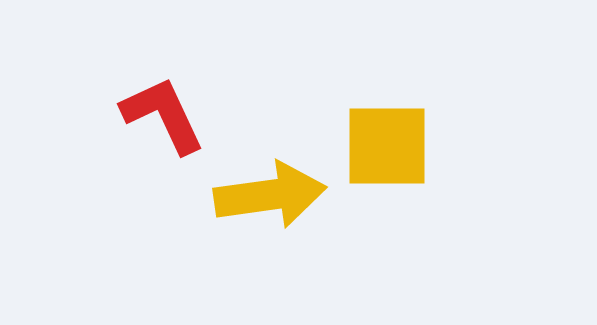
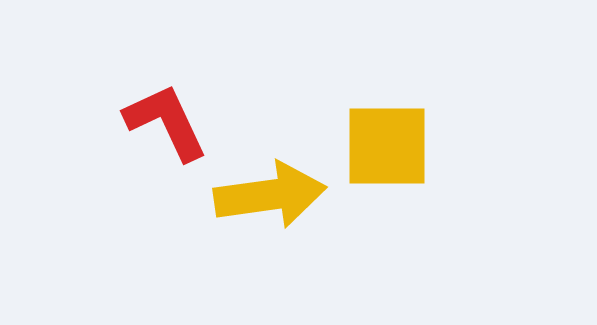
red L-shape: moved 3 px right, 7 px down
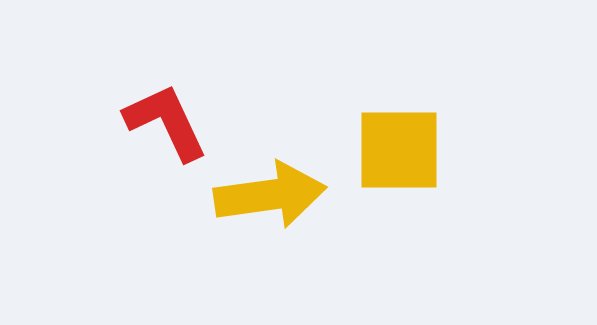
yellow square: moved 12 px right, 4 px down
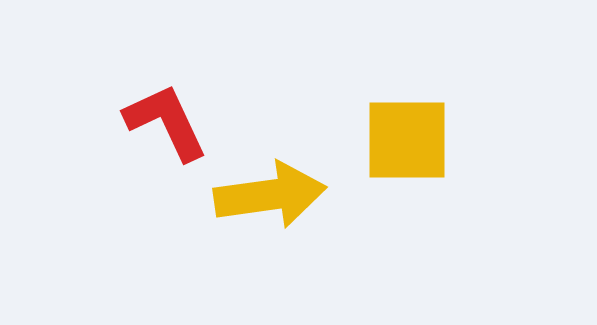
yellow square: moved 8 px right, 10 px up
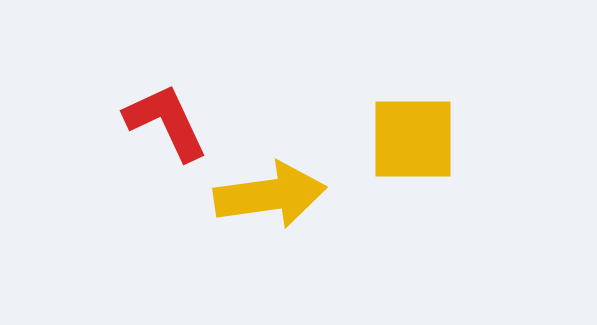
yellow square: moved 6 px right, 1 px up
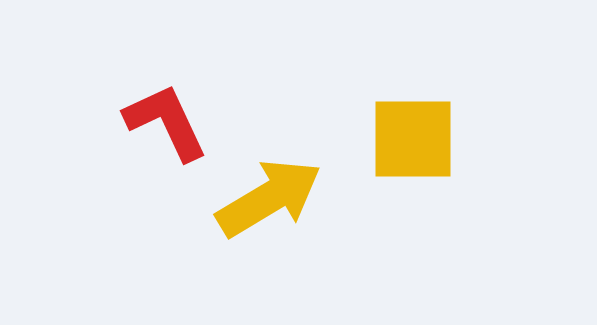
yellow arrow: moved 1 px left, 3 px down; rotated 23 degrees counterclockwise
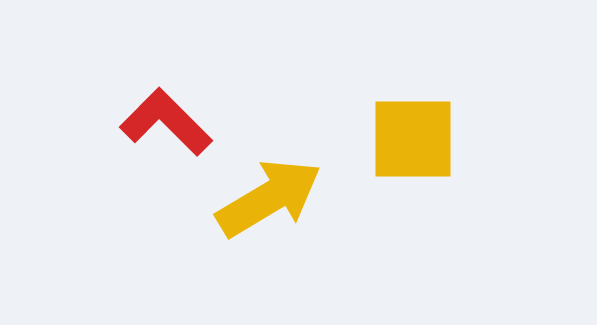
red L-shape: rotated 20 degrees counterclockwise
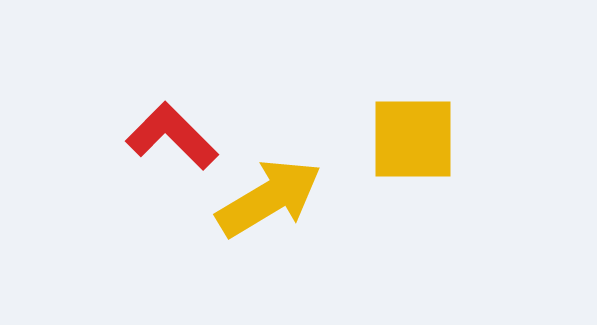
red L-shape: moved 6 px right, 14 px down
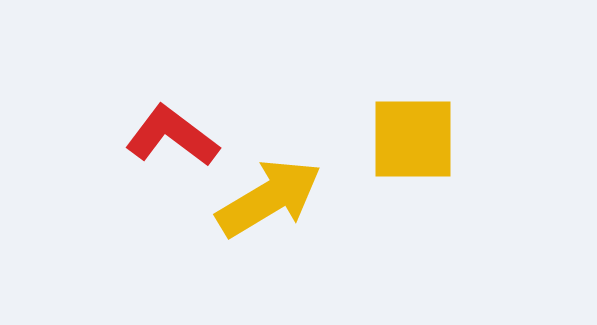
red L-shape: rotated 8 degrees counterclockwise
